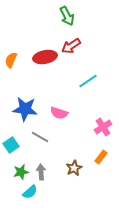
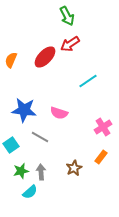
red arrow: moved 1 px left, 2 px up
red ellipse: rotated 35 degrees counterclockwise
blue star: moved 1 px left, 1 px down
green star: moved 1 px up
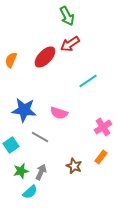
brown star: moved 2 px up; rotated 21 degrees counterclockwise
gray arrow: rotated 28 degrees clockwise
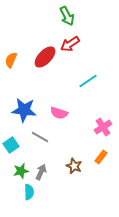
cyan semicircle: moved 1 px left; rotated 49 degrees counterclockwise
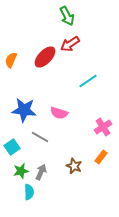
cyan square: moved 1 px right, 2 px down
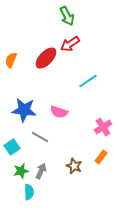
red ellipse: moved 1 px right, 1 px down
pink semicircle: moved 1 px up
gray arrow: moved 1 px up
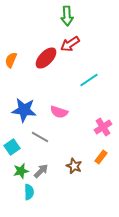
green arrow: rotated 24 degrees clockwise
cyan line: moved 1 px right, 1 px up
gray arrow: rotated 21 degrees clockwise
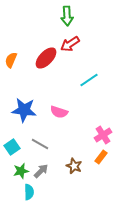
pink cross: moved 8 px down
gray line: moved 7 px down
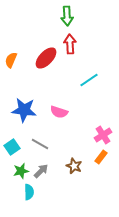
red arrow: rotated 120 degrees clockwise
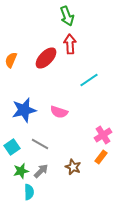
green arrow: rotated 18 degrees counterclockwise
blue star: rotated 20 degrees counterclockwise
brown star: moved 1 px left, 1 px down
